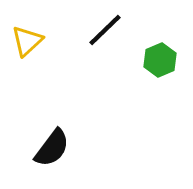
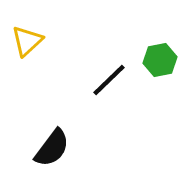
black line: moved 4 px right, 50 px down
green hexagon: rotated 12 degrees clockwise
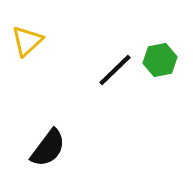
black line: moved 6 px right, 10 px up
black semicircle: moved 4 px left
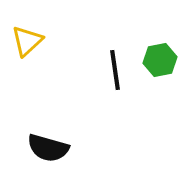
black line: rotated 54 degrees counterclockwise
black semicircle: rotated 69 degrees clockwise
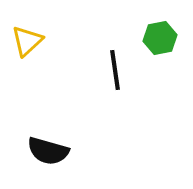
green hexagon: moved 22 px up
black semicircle: moved 3 px down
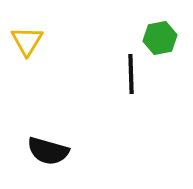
yellow triangle: rotated 16 degrees counterclockwise
black line: moved 16 px right, 4 px down; rotated 6 degrees clockwise
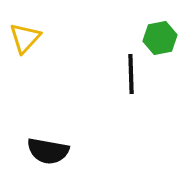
yellow triangle: moved 2 px left, 3 px up; rotated 12 degrees clockwise
black semicircle: rotated 6 degrees counterclockwise
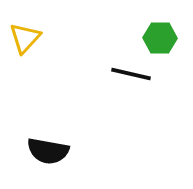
green hexagon: rotated 12 degrees clockwise
black line: rotated 75 degrees counterclockwise
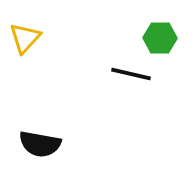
black semicircle: moved 8 px left, 7 px up
